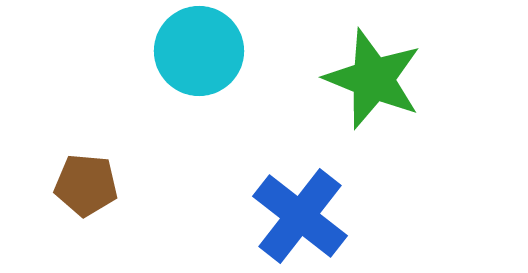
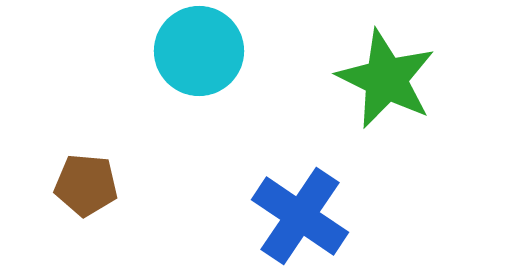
green star: moved 13 px right; rotated 4 degrees clockwise
blue cross: rotated 4 degrees counterclockwise
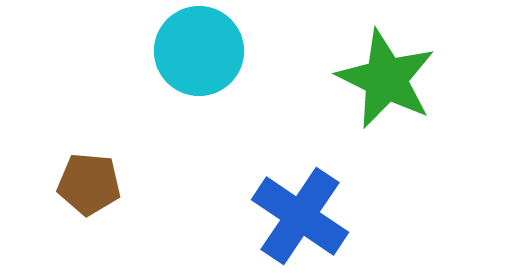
brown pentagon: moved 3 px right, 1 px up
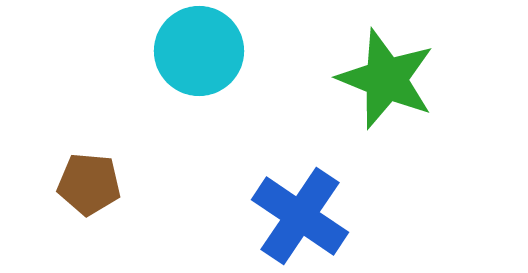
green star: rotated 4 degrees counterclockwise
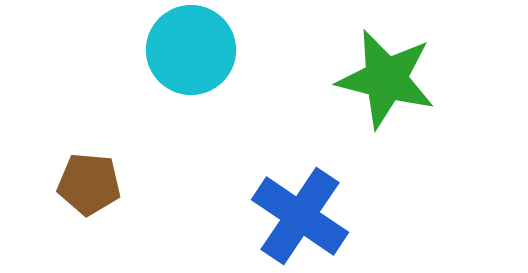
cyan circle: moved 8 px left, 1 px up
green star: rotated 8 degrees counterclockwise
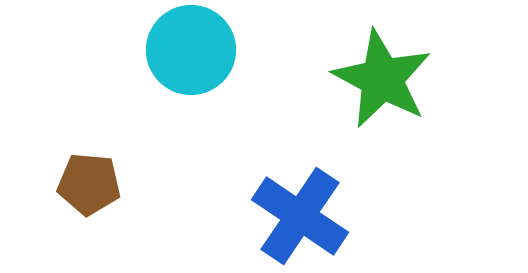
green star: moved 4 px left; rotated 14 degrees clockwise
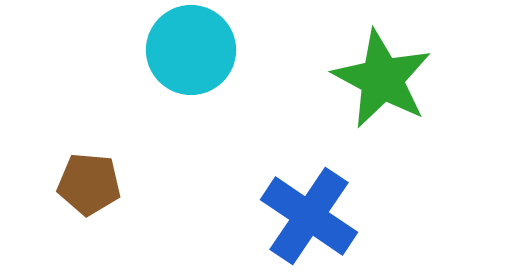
blue cross: moved 9 px right
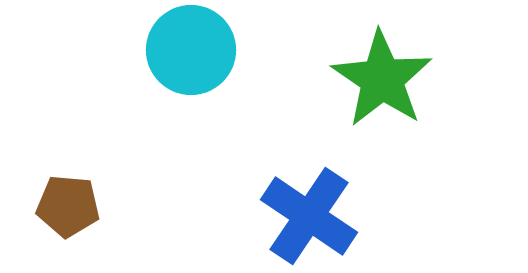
green star: rotated 6 degrees clockwise
brown pentagon: moved 21 px left, 22 px down
